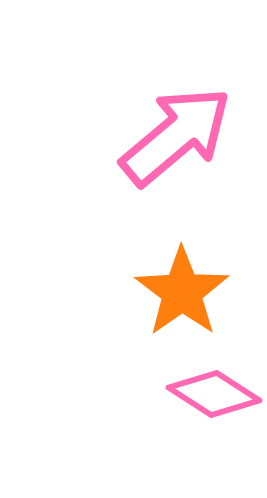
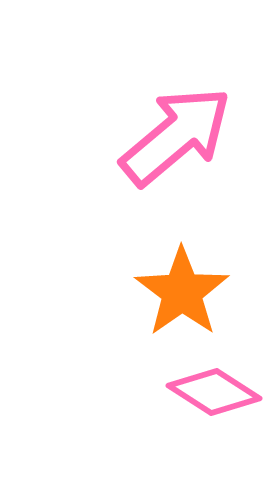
pink diamond: moved 2 px up
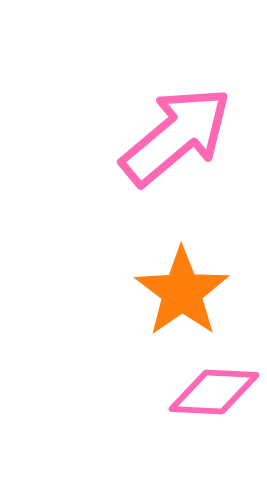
pink diamond: rotated 30 degrees counterclockwise
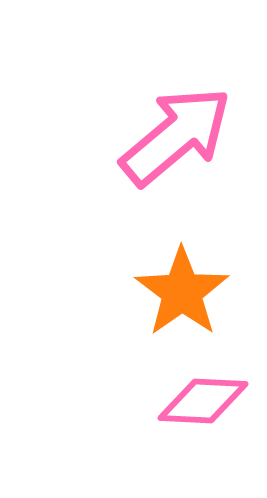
pink diamond: moved 11 px left, 9 px down
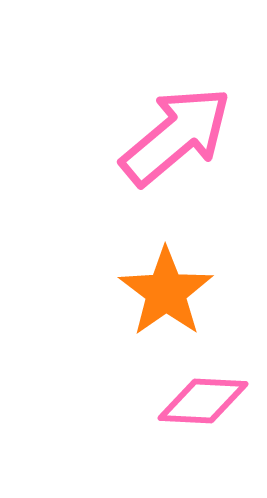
orange star: moved 16 px left
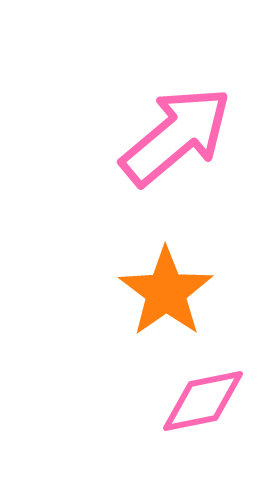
pink diamond: rotated 14 degrees counterclockwise
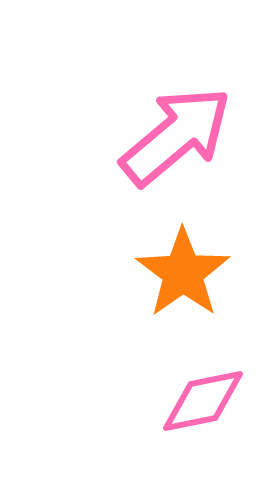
orange star: moved 17 px right, 19 px up
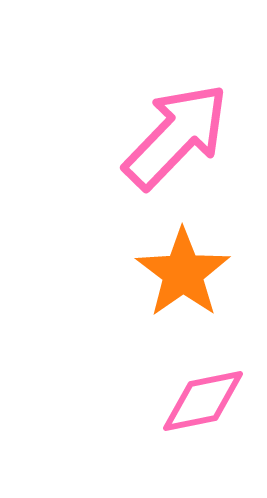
pink arrow: rotated 6 degrees counterclockwise
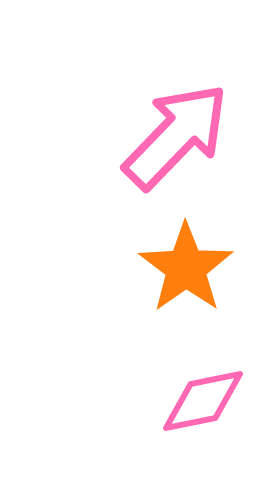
orange star: moved 3 px right, 5 px up
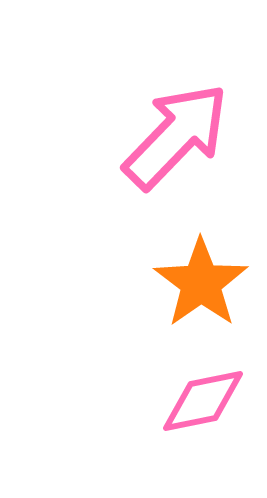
orange star: moved 15 px right, 15 px down
